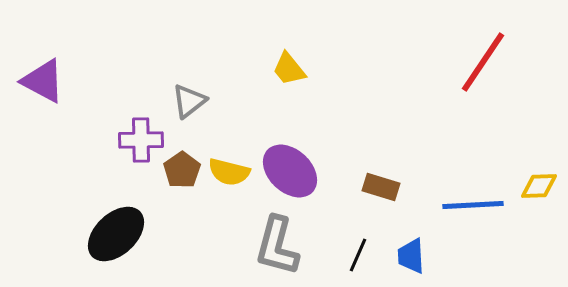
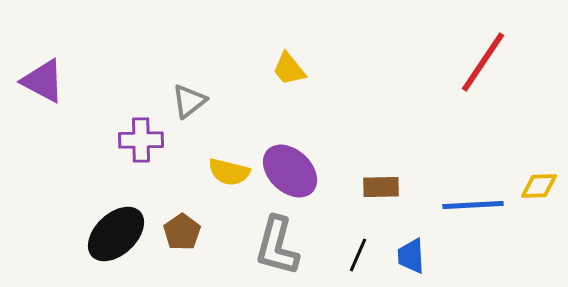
brown pentagon: moved 62 px down
brown rectangle: rotated 18 degrees counterclockwise
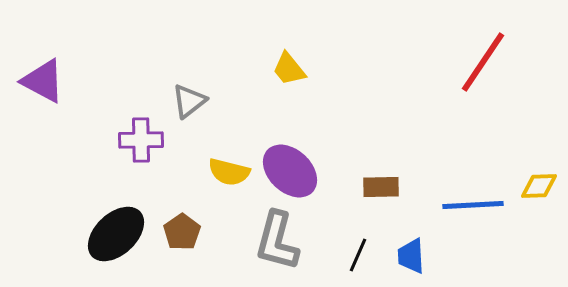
gray L-shape: moved 5 px up
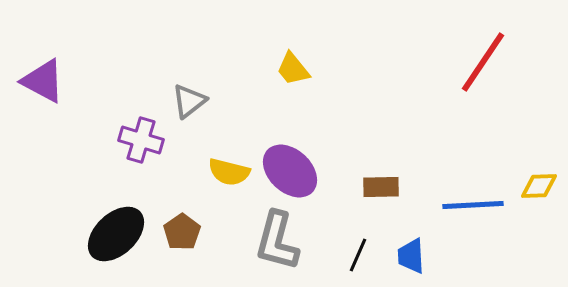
yellow trapezoid: moved 4 px right
purple cross: rotated 18 degrees clockwise
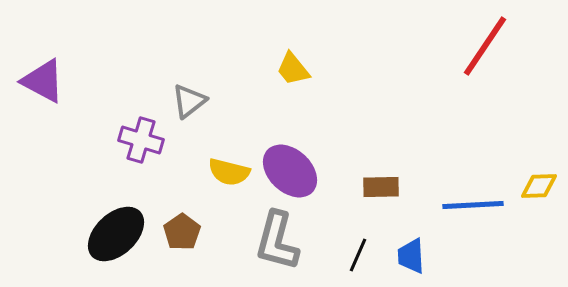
red line: moved 2 px right, 16 px up
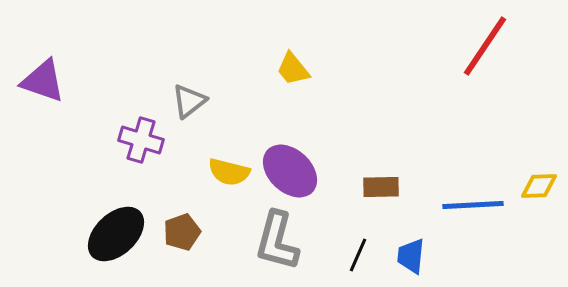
purple triangle: rotated 9 degrees counterclockwise
brown pentagon: rotated 15 degrees clockwise
blue trapezoid: rotated 9 degrees clockwise
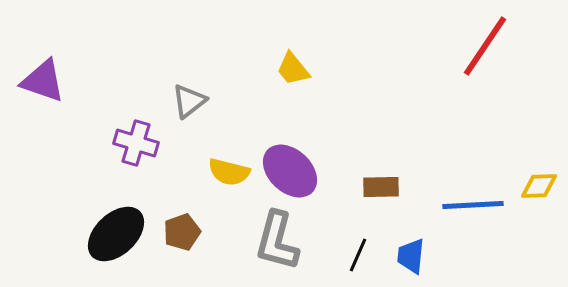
purple cross: moved 5 px left, 3 px down
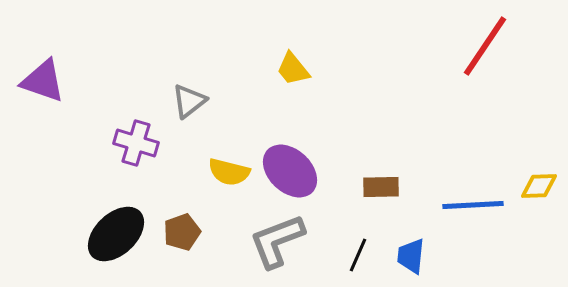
gray L-shape: rotated 54 degrees clockwise
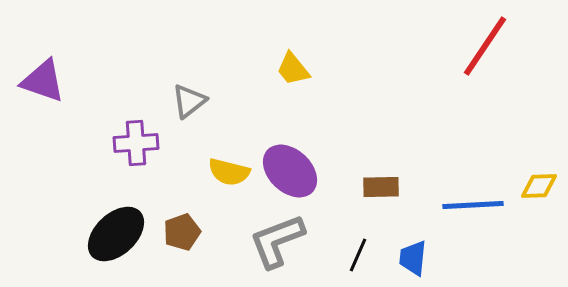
purple cross: rotated 21 degrees counterclockwise
blue trapezoid: moved 2 px right, 2 px down
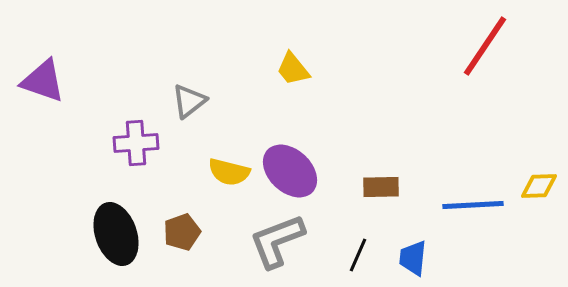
black ellipse: rotated 66 degrees counterclockwise
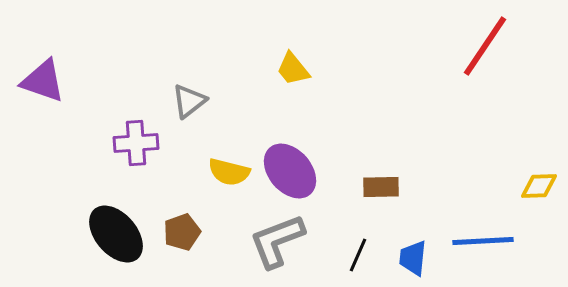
purple ellipse: rotated 6 degrees clockwise
blue line: moved 10 px right, 36 px down
black ellipse: rotated 22 degrees counterclockwise
